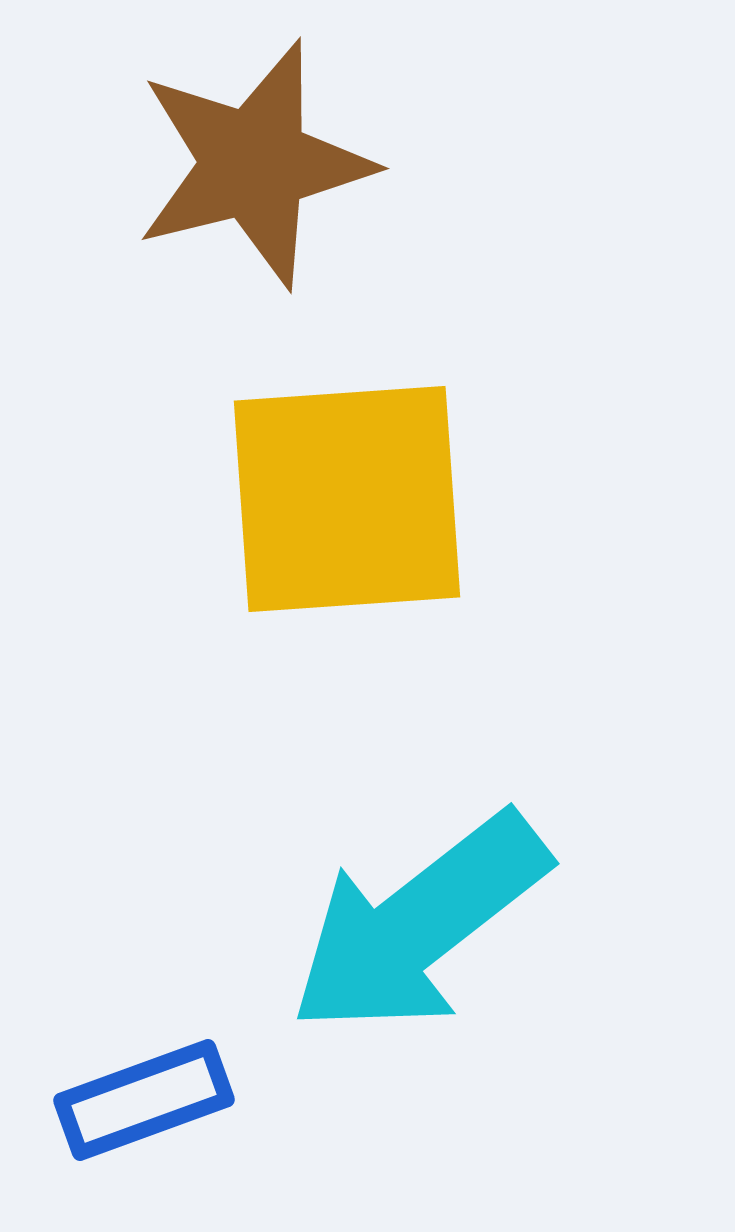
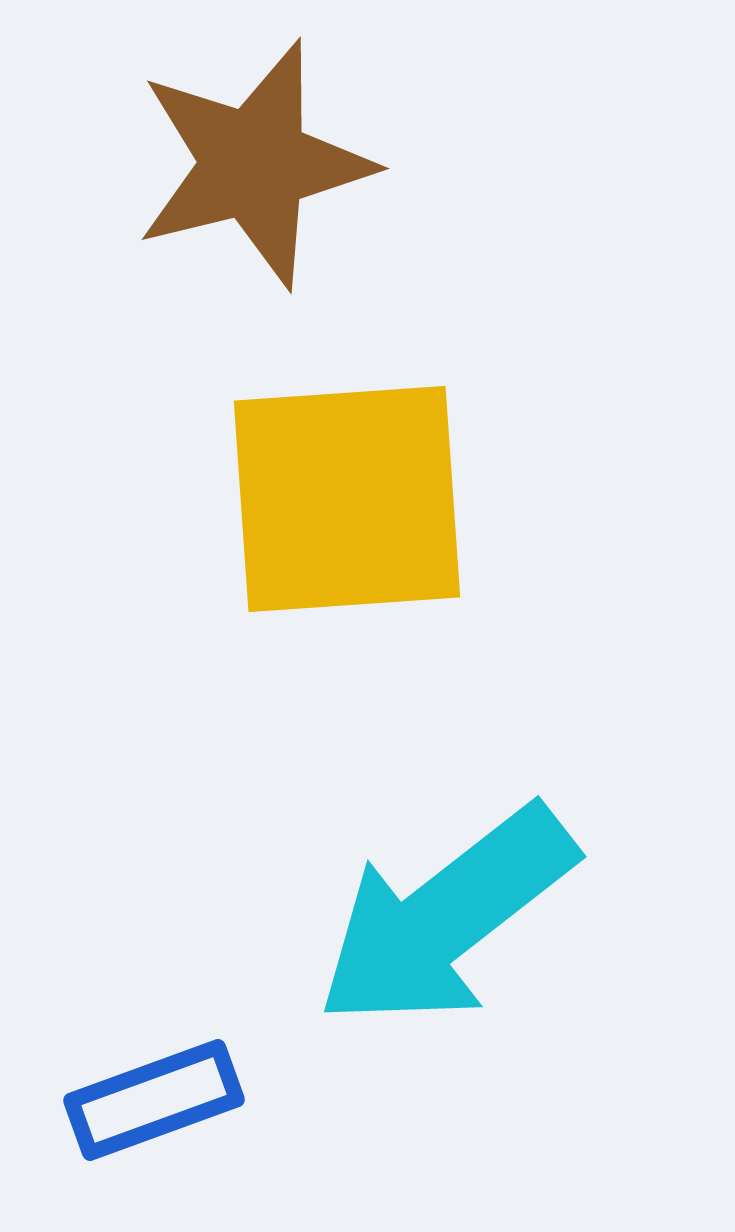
cyan arrow: moved 27 px right, 7 px up
blue rectangle: moved 10 px right
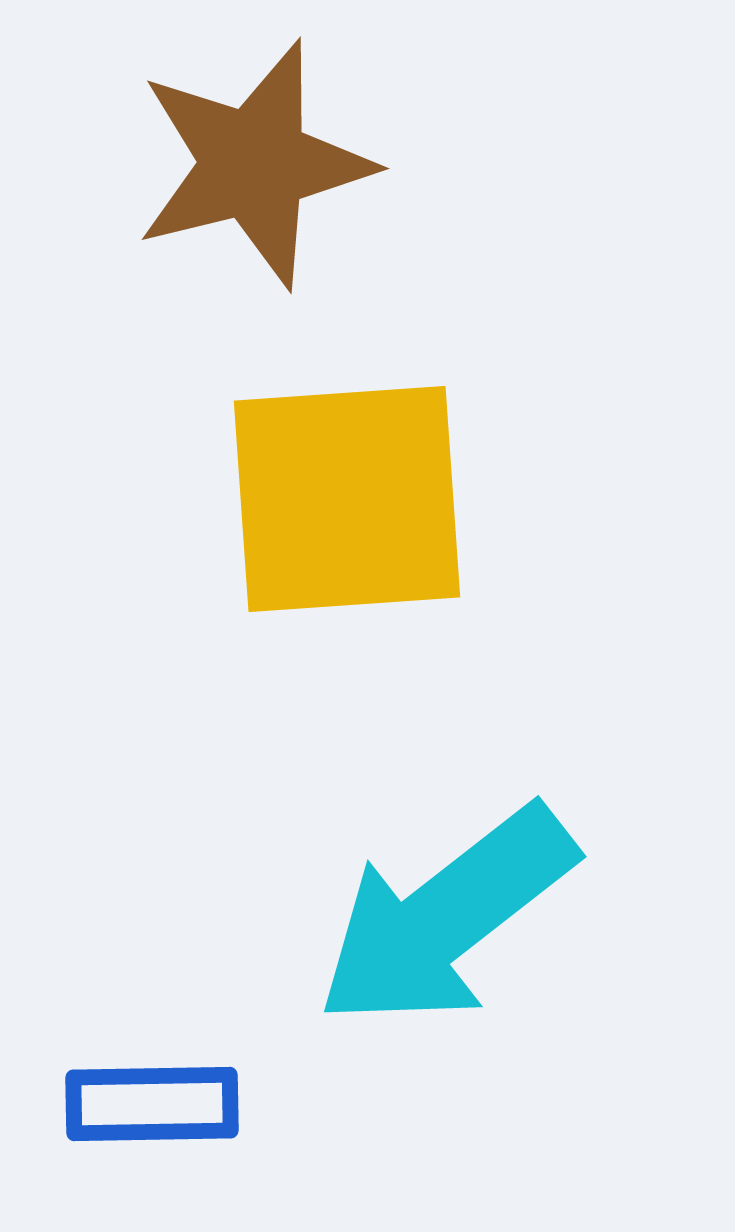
blue rectangle: moved 2 px left, 4 px down; rotated 19 degrees clockwise
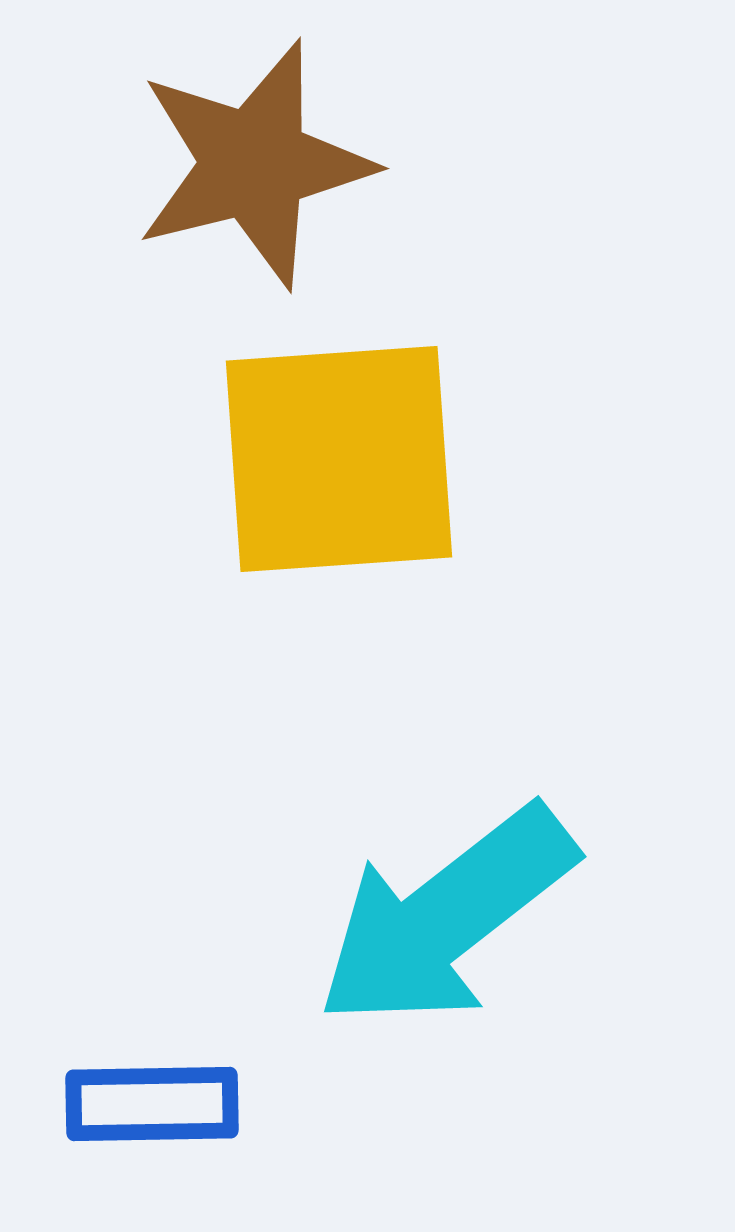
yellow square: moved 8 px left, 40 px up
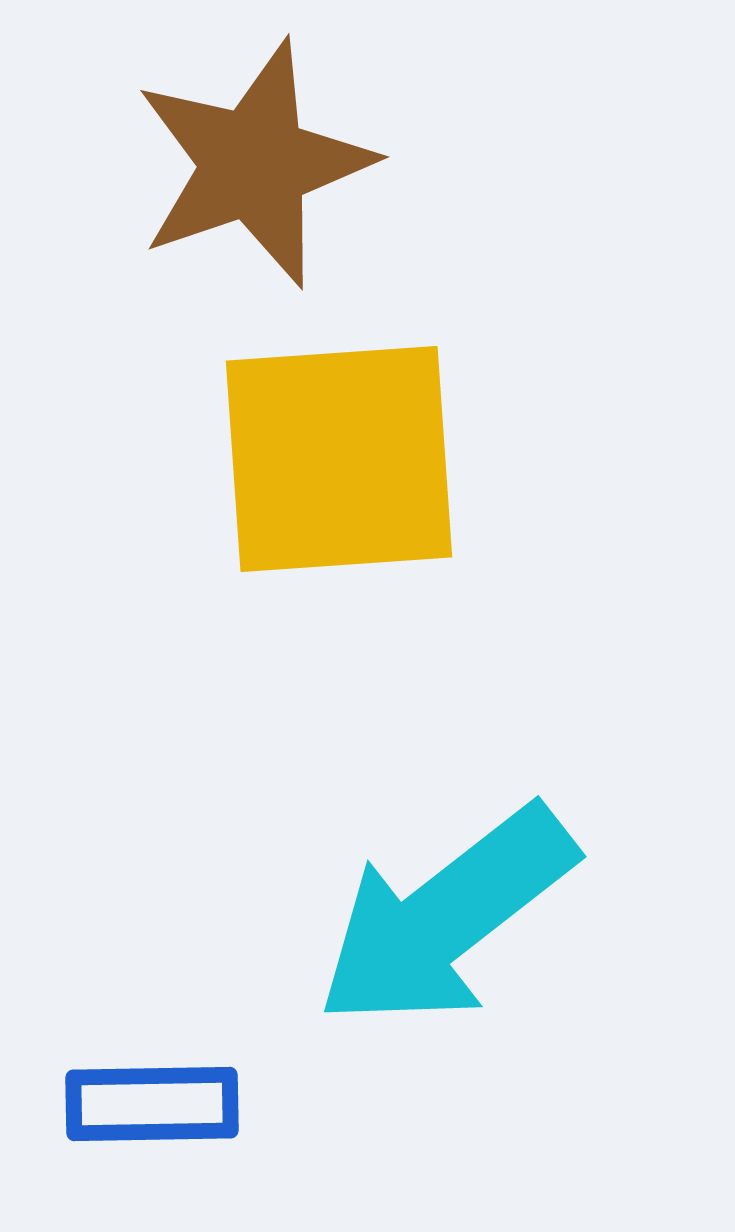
brown star: rotated 5 degrees counterclockwise
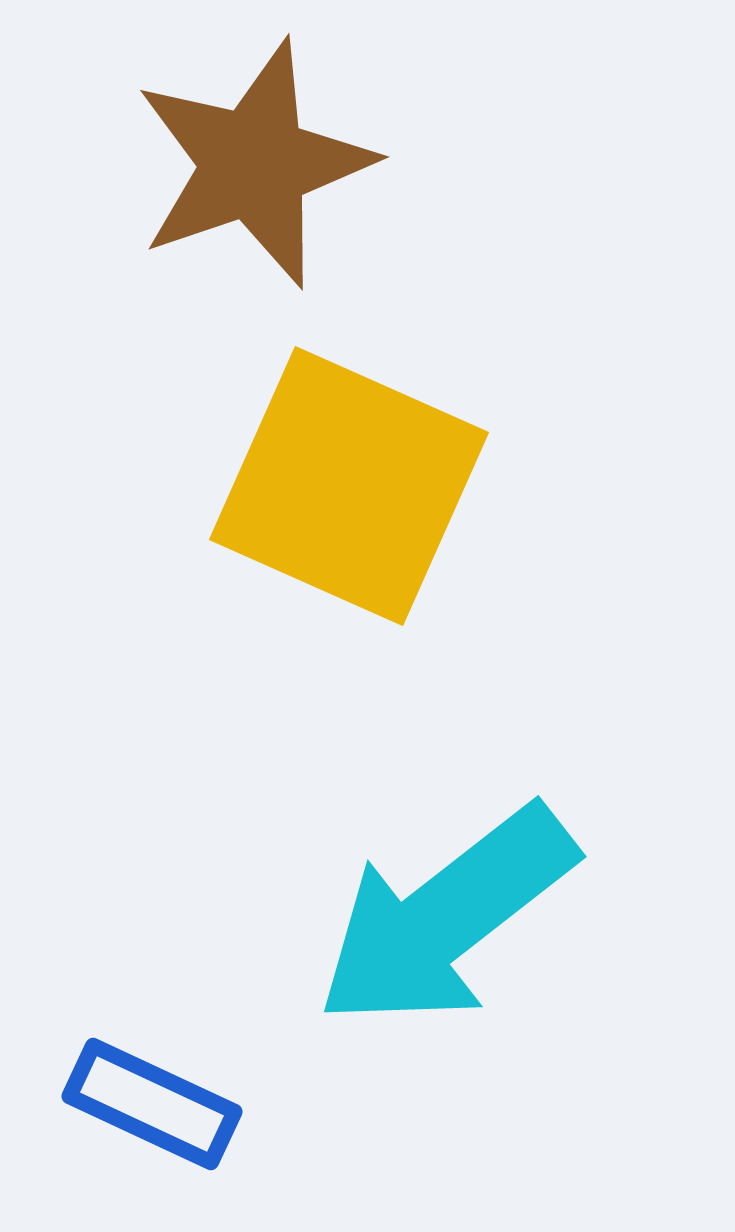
yellow square: moved 10 px right, 27 px down; rotated 28 degrees clockwise
blue rectangle: rotated 26 degrees clockwise
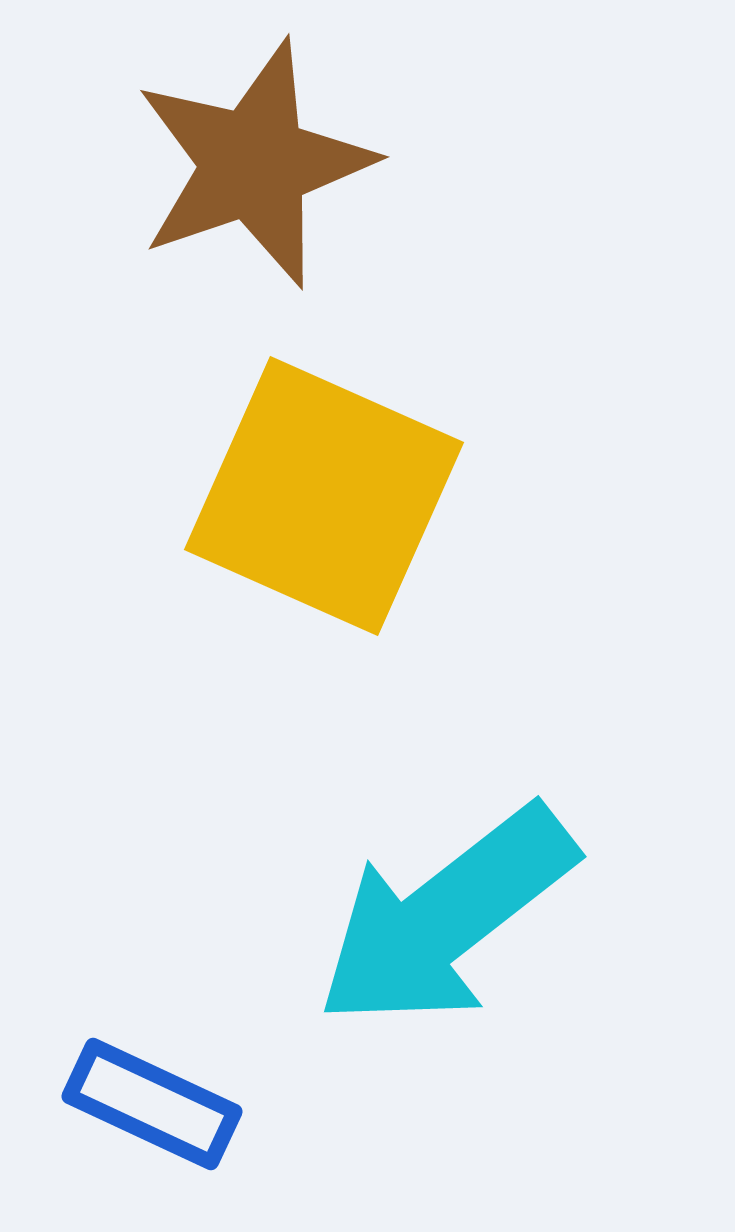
yellow square: moved 25 px left, 10 px down
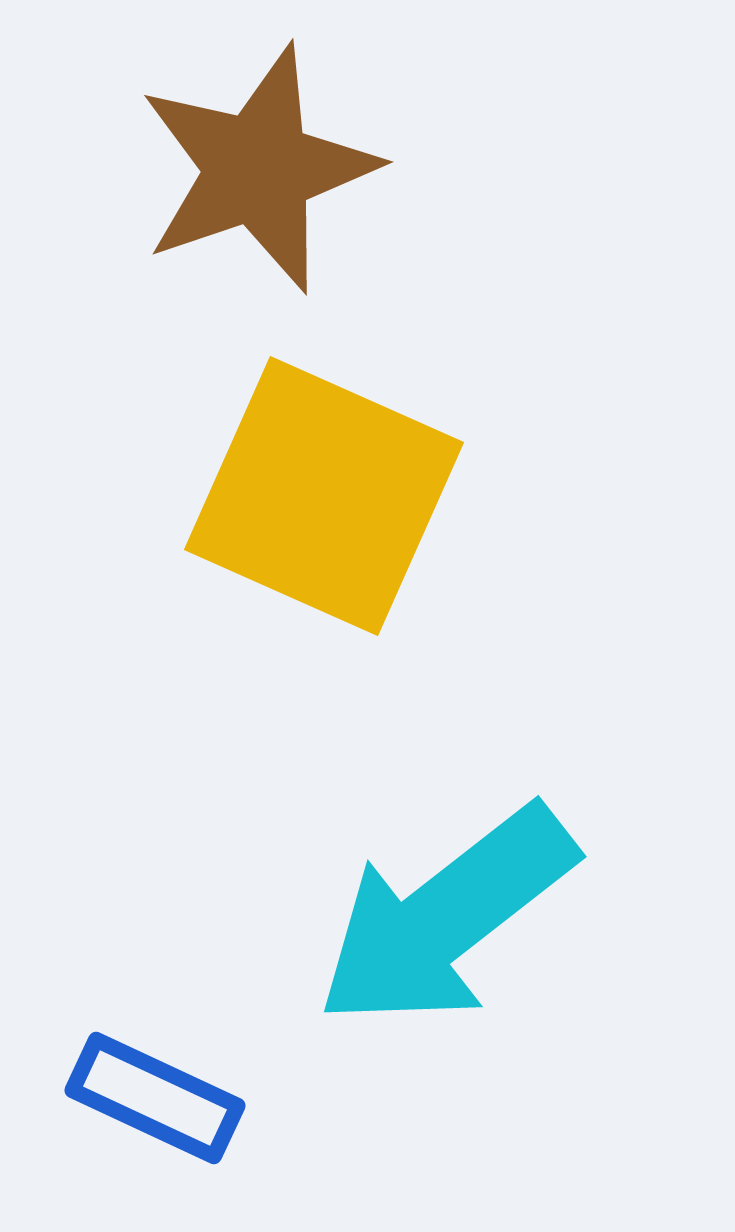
brown star: moved 4 px right, 5 px down
blue rectangle: moved 3 px right, 6 px up
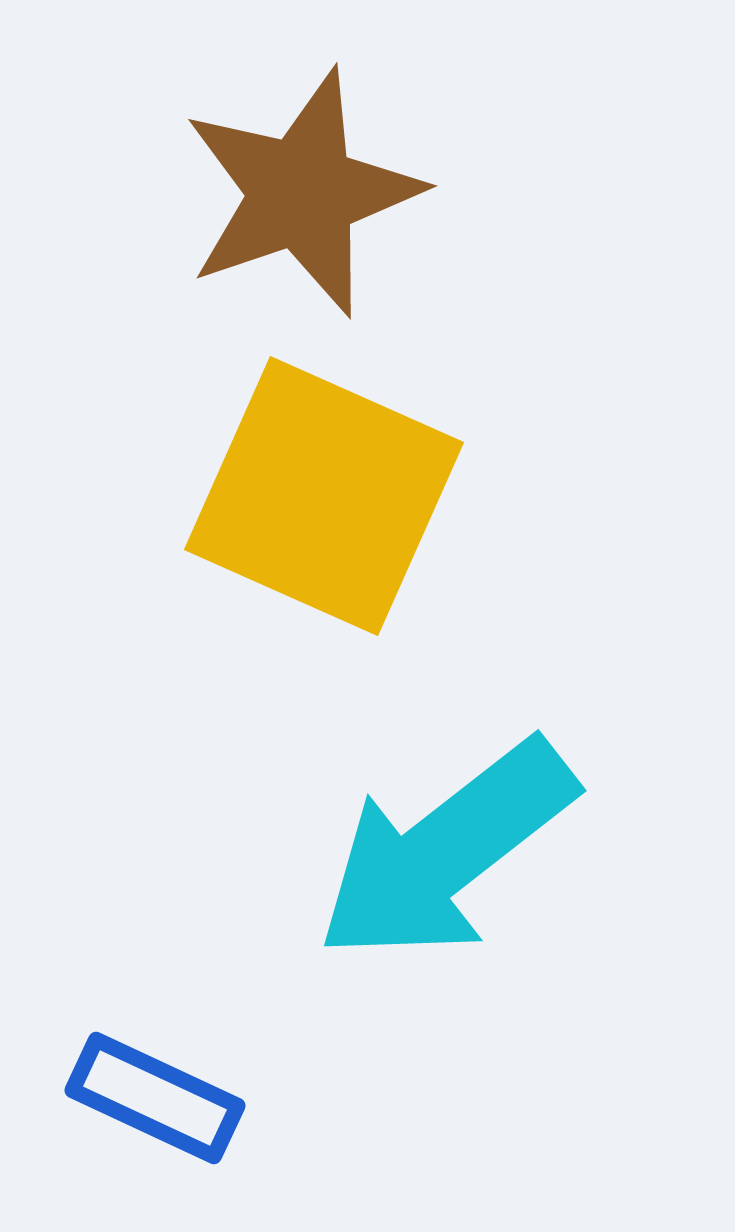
brown star: moved 44 px right, 24 px down
cyan arrow: moved 66 px up
